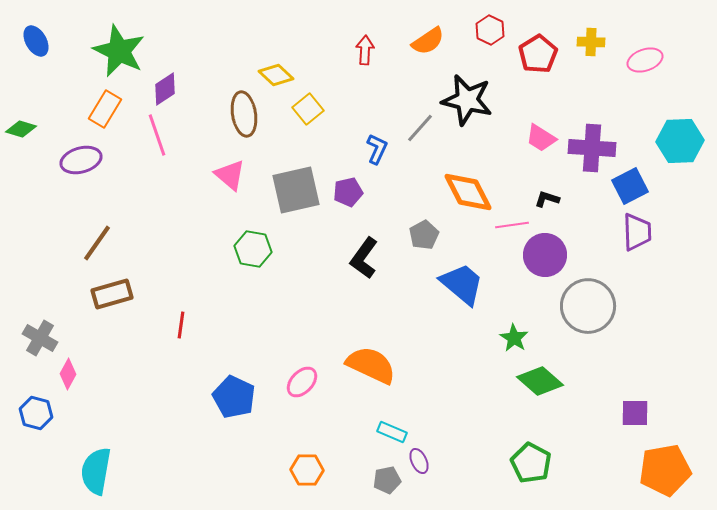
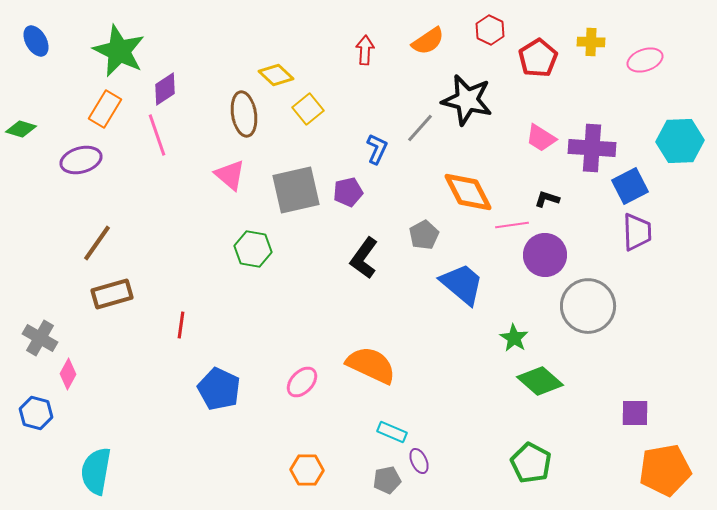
red pentagon at (538, 54): moved 4 px down
blue pentagon at (234, 397): moved 15 px left, 8 px up
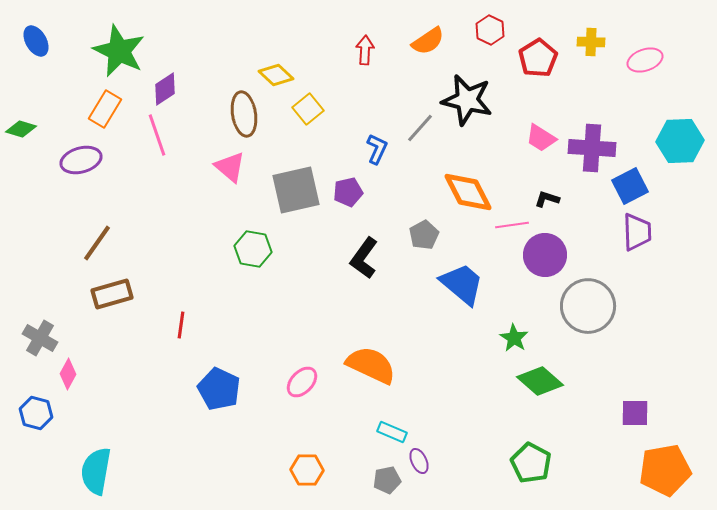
pink triangle at (230, 175): moved 8 px up
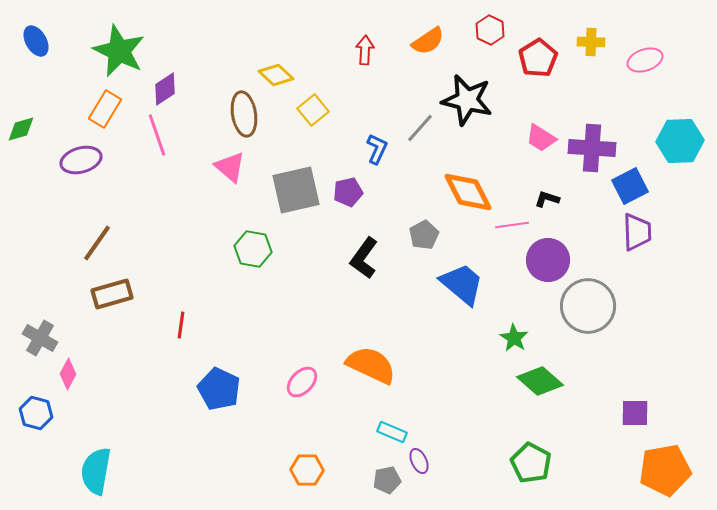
yellow square at (308, 109): moved 5 px right, 1 px down
green diamond at (21, 129): rotated 32 degrees counterclockwise
purple circle at (545, 255): moved 3 px right, 5 px down
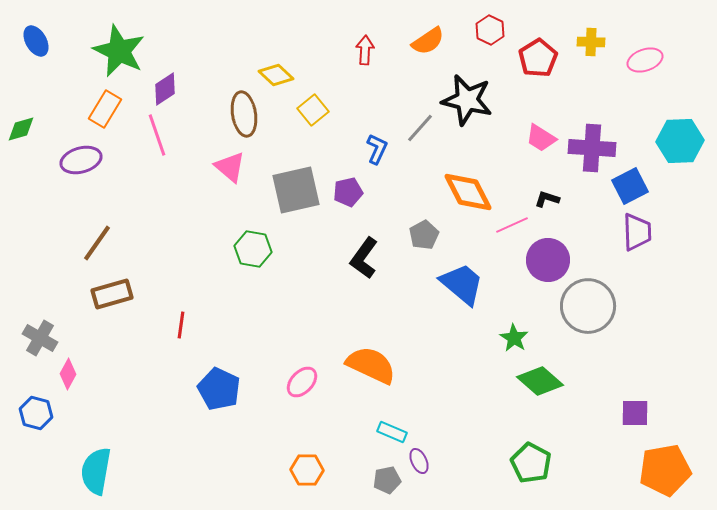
pink line at (512, 225): rotated 16 degrees counterclockwise
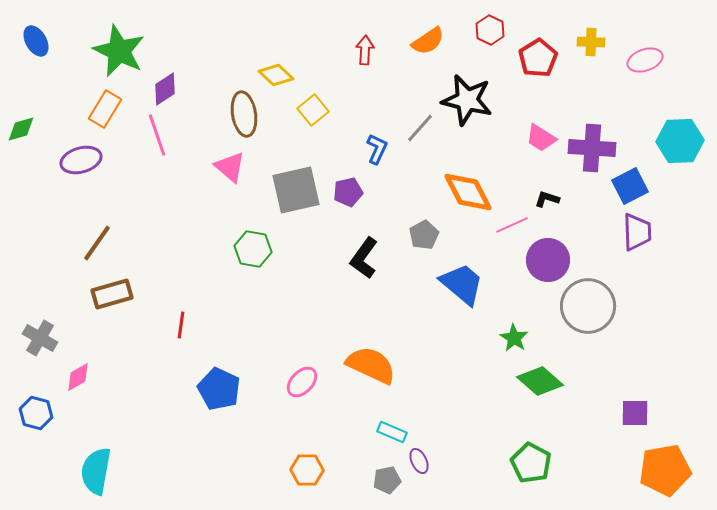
pink diamond at (68, 374): moved 10 px right, 3 px down; rotated 32 degrees clockwise
